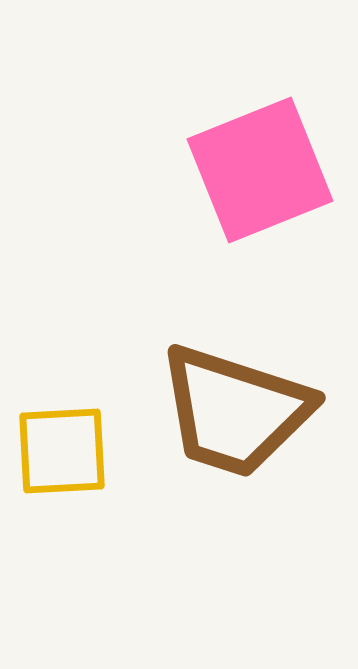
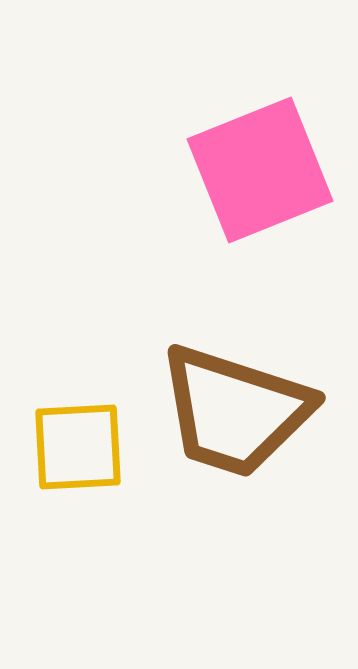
yellow square: moved 16 px right, 4 px up
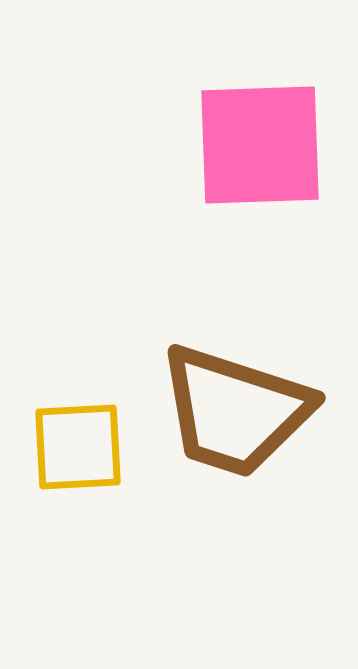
pink square: moved 25 px up; rotated 20 degrees clockwise
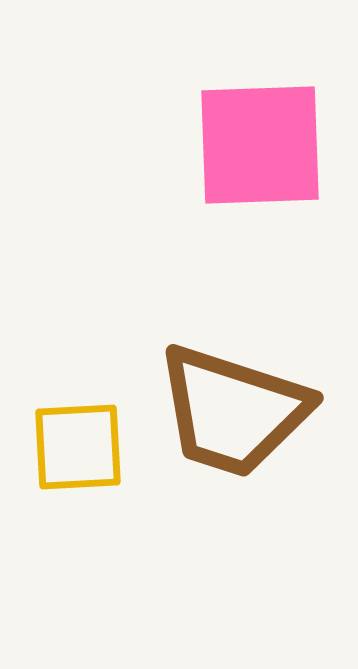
brown trapezoid: moved 2 px left
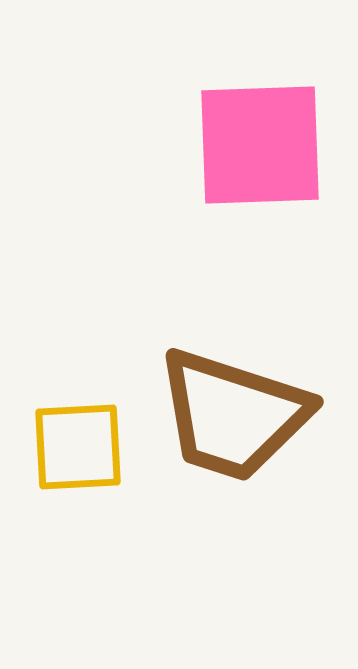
brown trapezoid: moved 4 px down
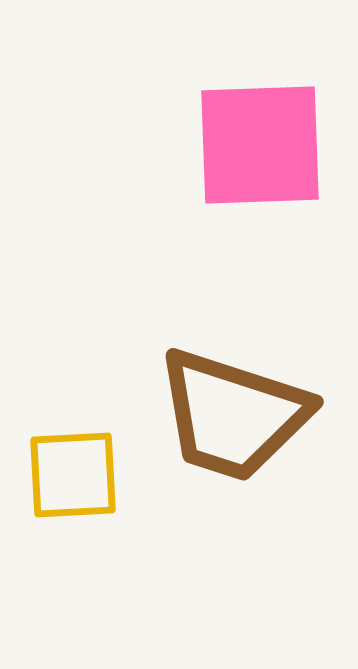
yellow square: moved 5 px left, 28 px down
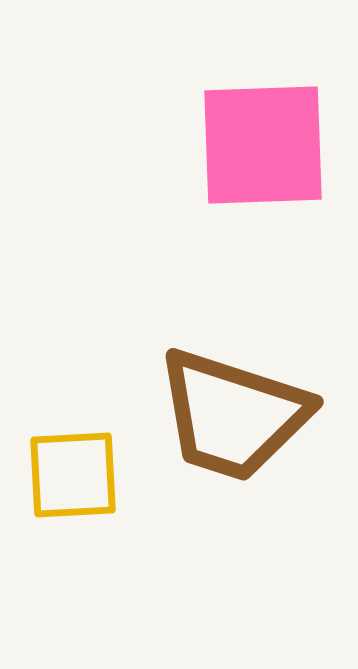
pink square: moved 3 px right
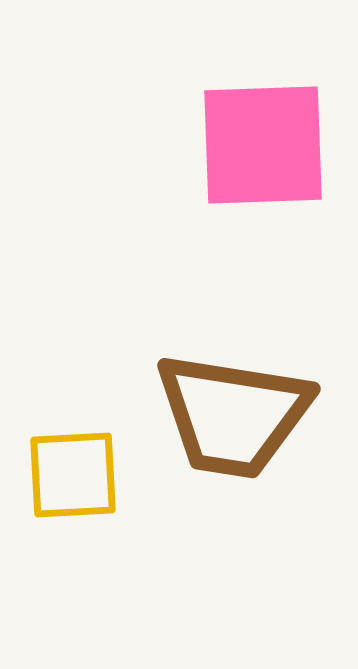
brown trapezoid: rotated 9 degrees counterclockwise
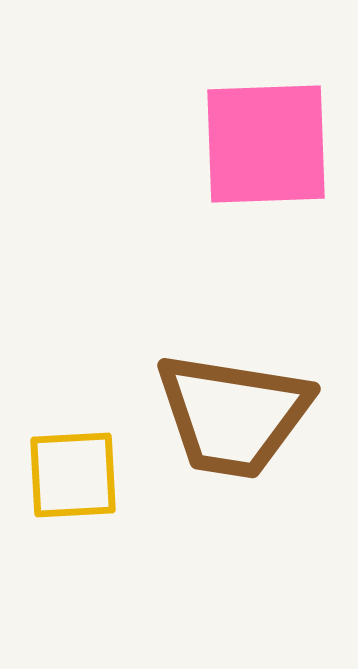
pink square: moved 3 px right, 1 px up
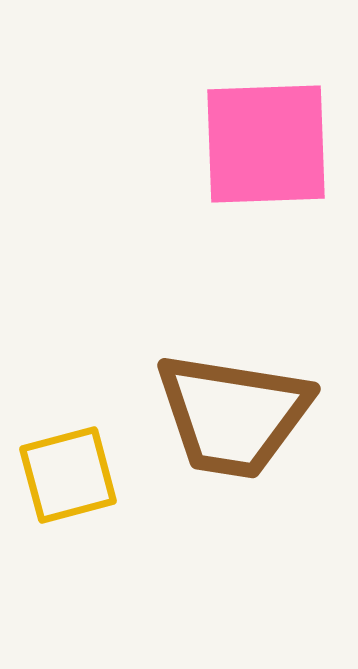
yellow square: moved 5 px left; rotated 12 degrees counterclockwise
